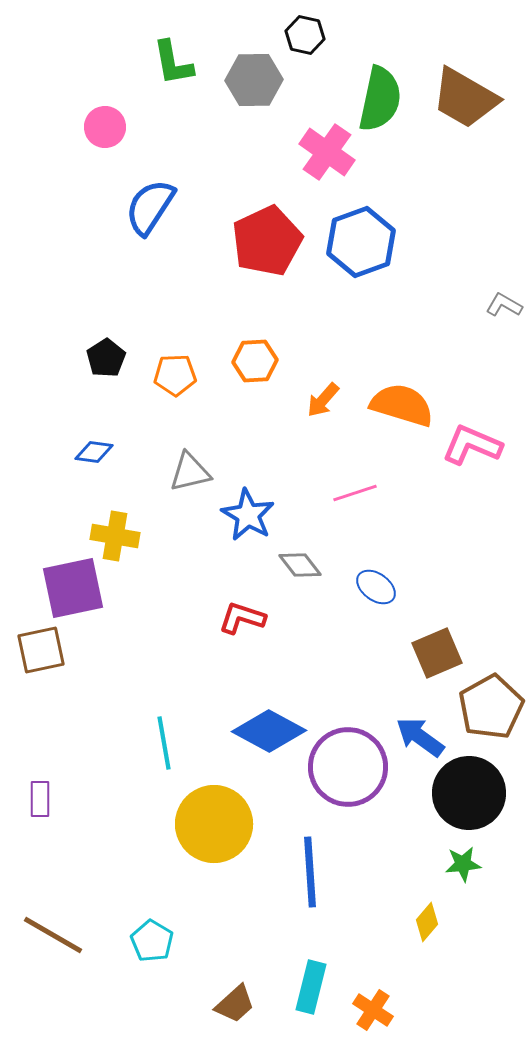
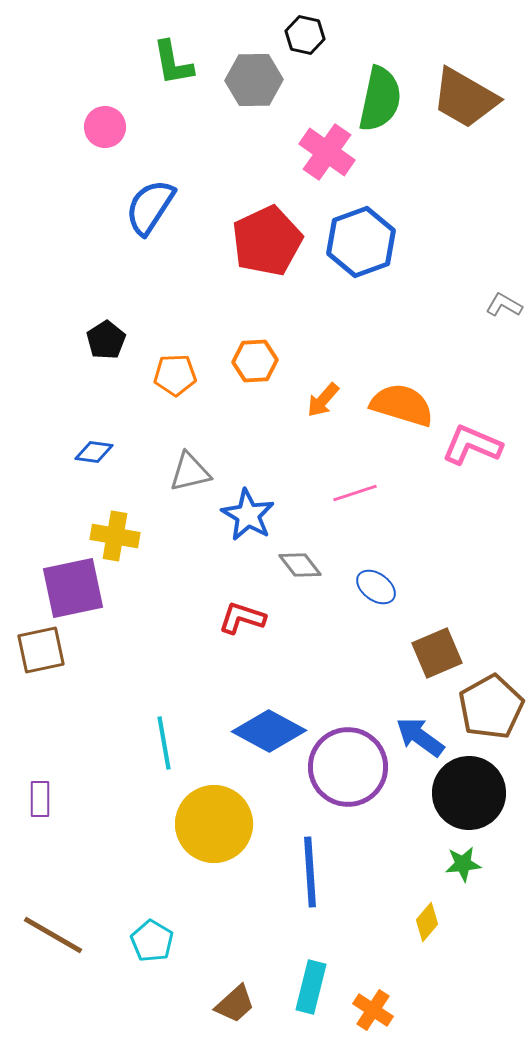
black pentagon at (106, 358): moved 18 px up
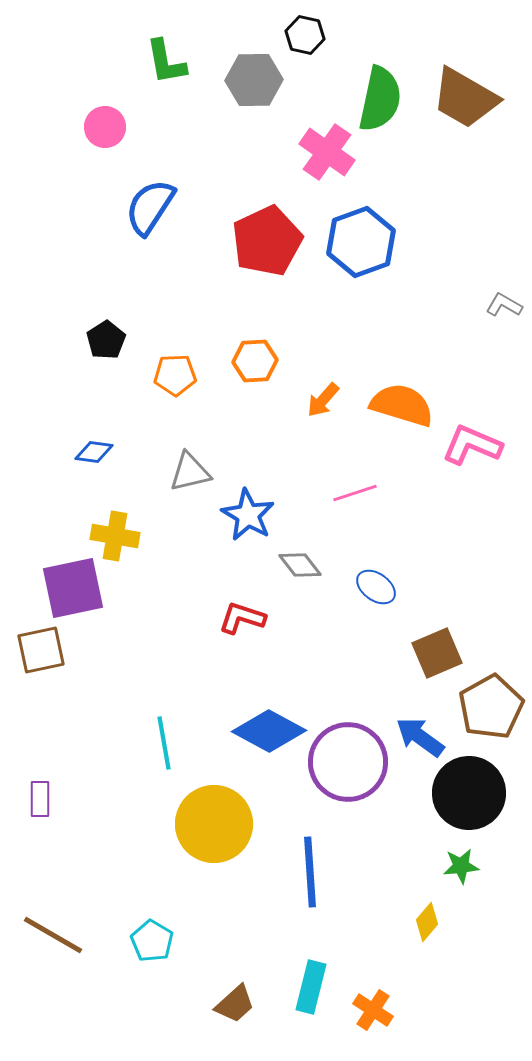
green L-shape at (173, 63): moved 7 px left, 1 px up
purple circle at (348, 767): moved 5 px up
green star at (463, 864): moved 2 px left, 2 px down
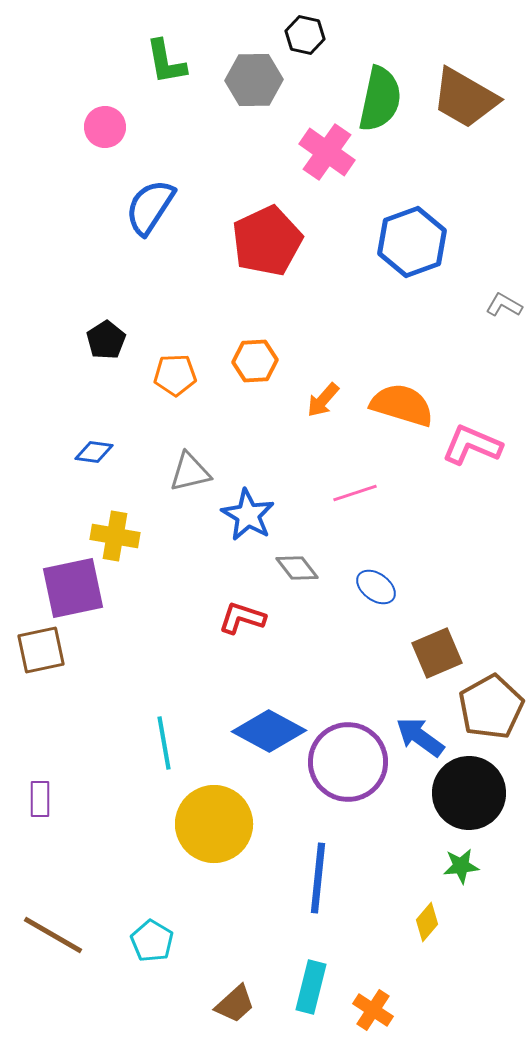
blue hexagon at (361, 242): moved 51 px right
gray diamond at (300, 565): moved 3 px left, 3 px down
blue line at (310, 872): moved 8 px right, 6 px down; rotated 10 degrees clockwise
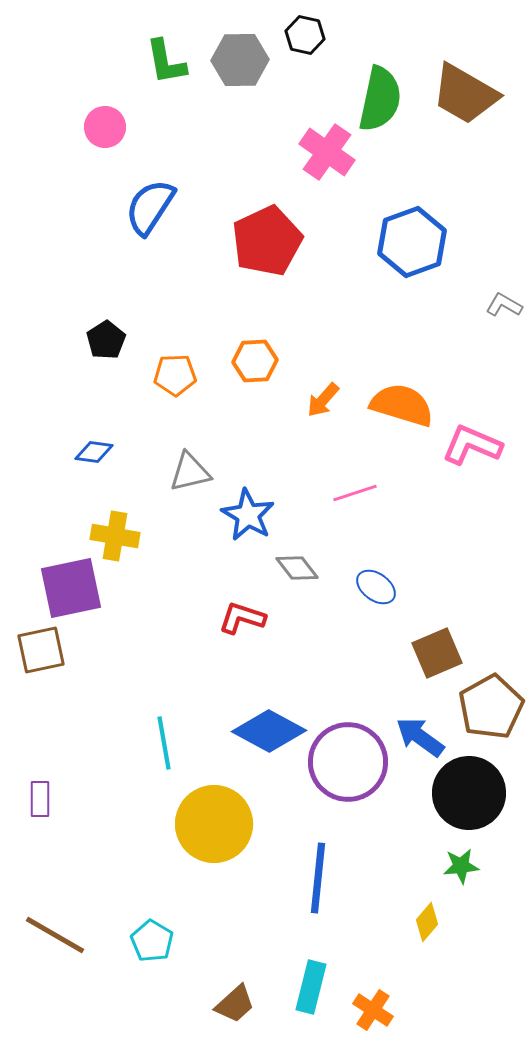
gray hexagon at (254, 80): moved 14 px left, 20 px up
brown trapezoid at (465, 98): moved 4 px up
purple square at (73, 588): moved 2 px left
brown line at (53, 935): moved 2 px right
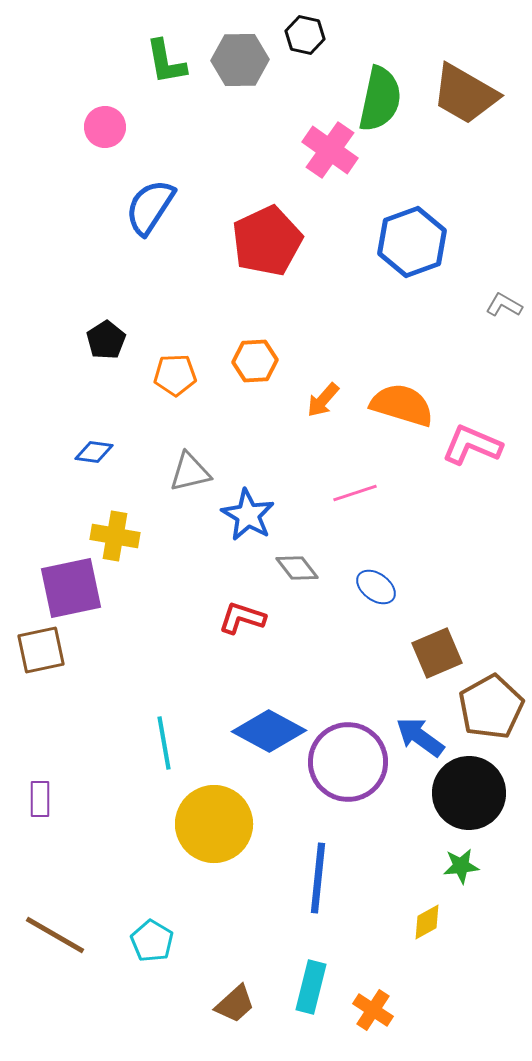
pink cross at (327, 152): moved 3 px right, 2 px up
yellow diamond at (427, 922): rotated 21 degrees clockwise
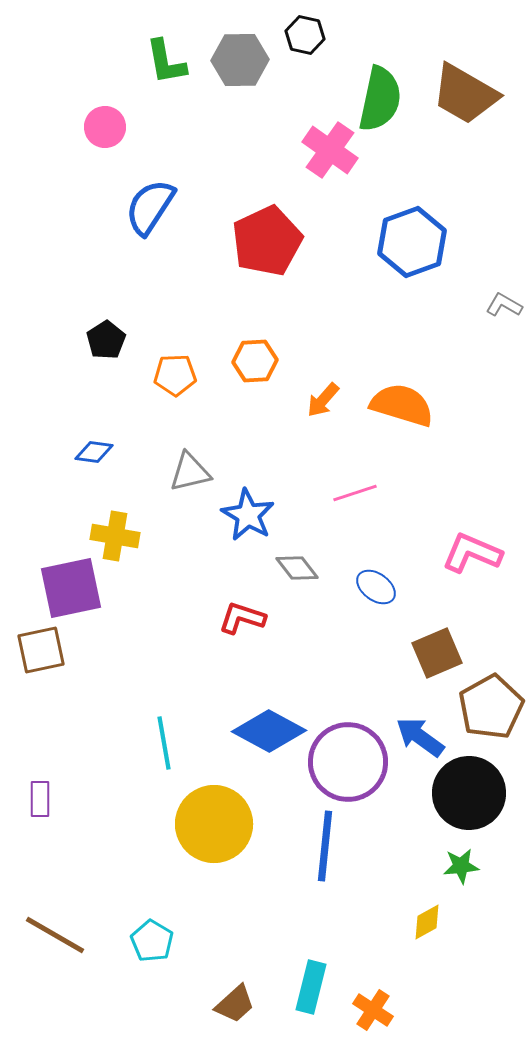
pink L-shape at (472, 445): moved 108 px down
blue line at (318, 878): moved 7 px right, 32 px up
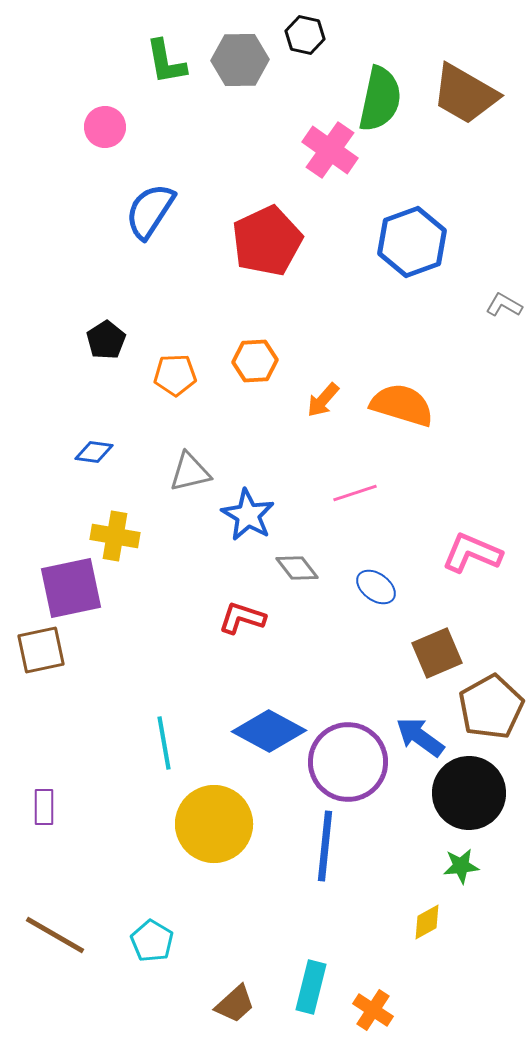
blue semicircle at (150, 207): moved 4 px down
purple rectangle at (40, 799): moved 4 px right, 8 px down
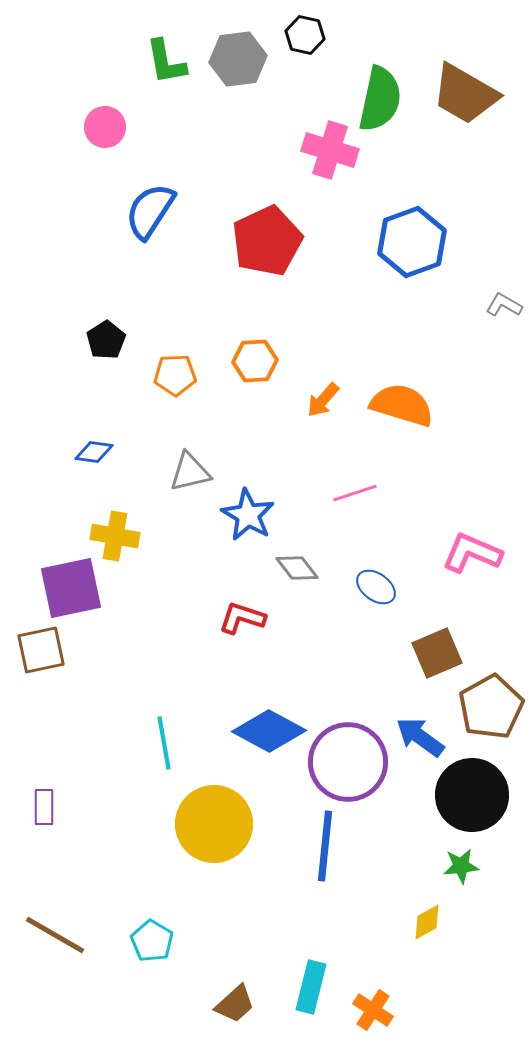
gray hexagon at (240, 60): moved 2 px left, 1 px up; rotated 6 degrees counterclockwise
pink cross at (330, 150): rotated 18 degrees counterclockwise
black circle at (469, 793): moved 3 px right, 2 px down
